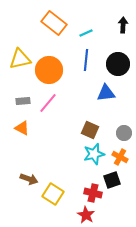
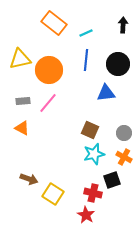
orange cross: moved 4 px right
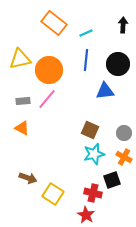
blue triangle: moved 1 px left, 2 px up
pink line: moved 1 px left, 4 px up
brown arrow: moved 1 px left, 1 px up
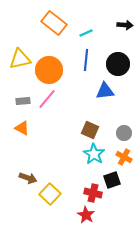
black arrow: moved 2 px right; rotated 91 degrees clockwise
cyan star: rotated 25 degrees counterclockwise
yellow square: moved 3 px left; rotated 10 degrees clockwise
